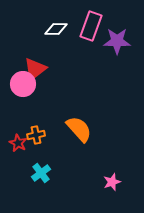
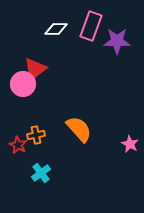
red star: moved 2 px down
pink star: moved 18 px right, 38 px up; rotated 24 degrees counterclockwise
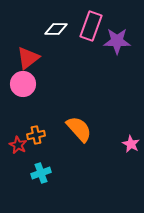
red triangle: moved 7 px left, 11 px up
pink star: moved 1 px right
cyan cross: rotated 18 degrees clockwise
